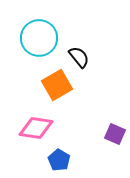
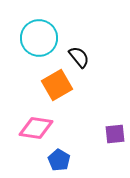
purple square: rotated 30 degrees counterclockwise
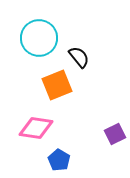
orange square: rotated 8 degrees clockwise
purple square: rotated 20 degrees counterclockwise
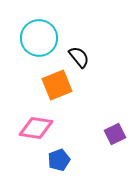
blue pentagon: rotated 20 degrees clockwise
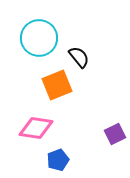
blue pentagon: moved 1 px left
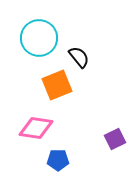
purple square: moved 5 px down
blue pentagon: rotated 20 degrees clockwise
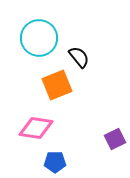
blue pentagon: moved 3 px left, 2 px down
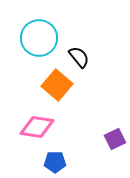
orange square: rotated 28 degrees counterclockwise
pink diamond: moved 1 px right, 1 px up
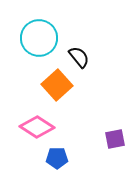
orange square: rotated 8 degrees clockwise
pink diamond: rotated 24 degrees clockwise
purple square: rotated 15 degrees clockwise
blue pentagon: moved 2 px right, 4 px up
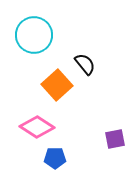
cyan circle: moved 5 px left, 3 px up
black semicircle: moved 6 px right, 7 px down
blue pentagon: moved 2 px left
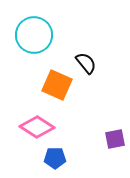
black semicircle: moved 1 px right, 1 px up
orange square: rotated 24 degrees counterclockwise
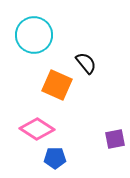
pink diamond: moved 2 px down
